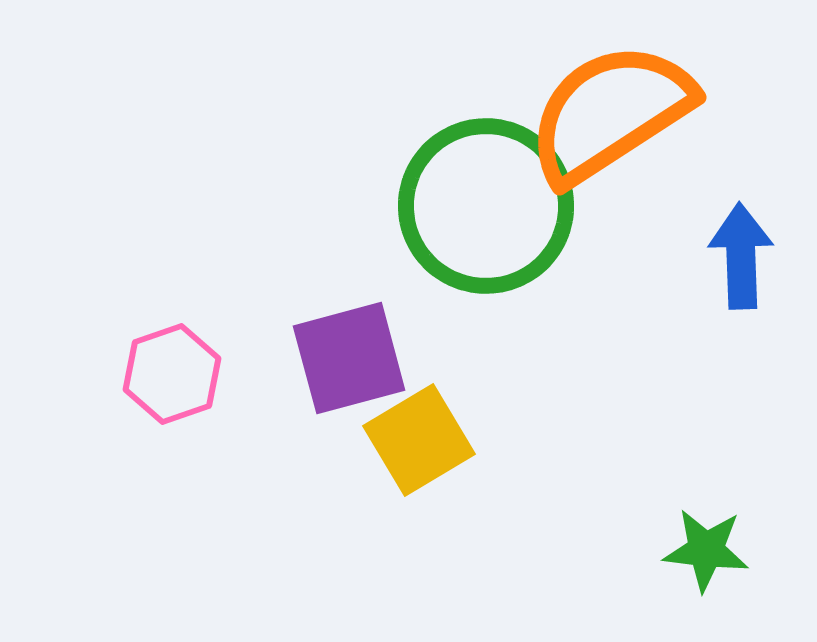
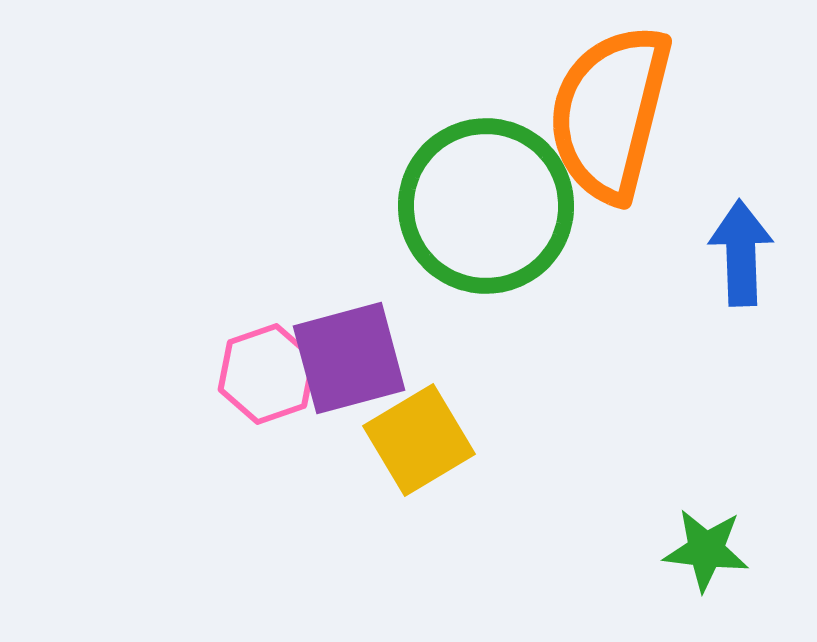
orange semicircle: rotated 43 degrees counterclockwise
blue arrow: moved 3 px up
pink hexagon: moved 95 px right
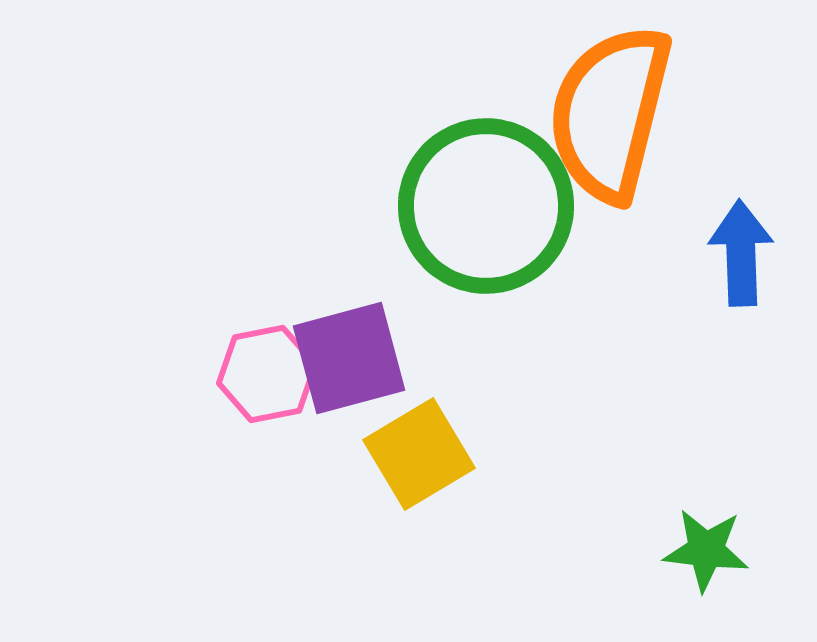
pink hexagon: rotated 8 degrees clockwise
yellow square: moved 14 px down
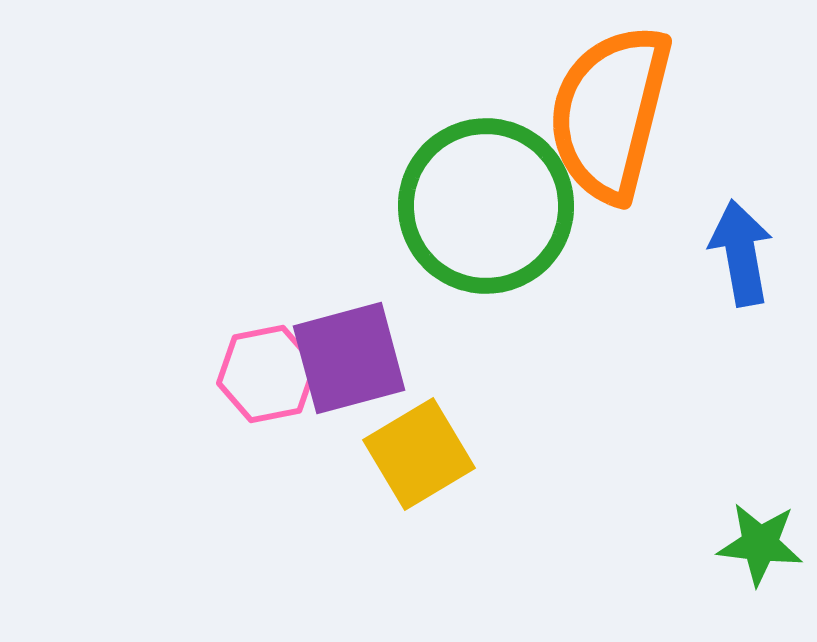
blue arrow: rotated 8 degrees counterclockwise
green star: moved 54 px right, 6 px up
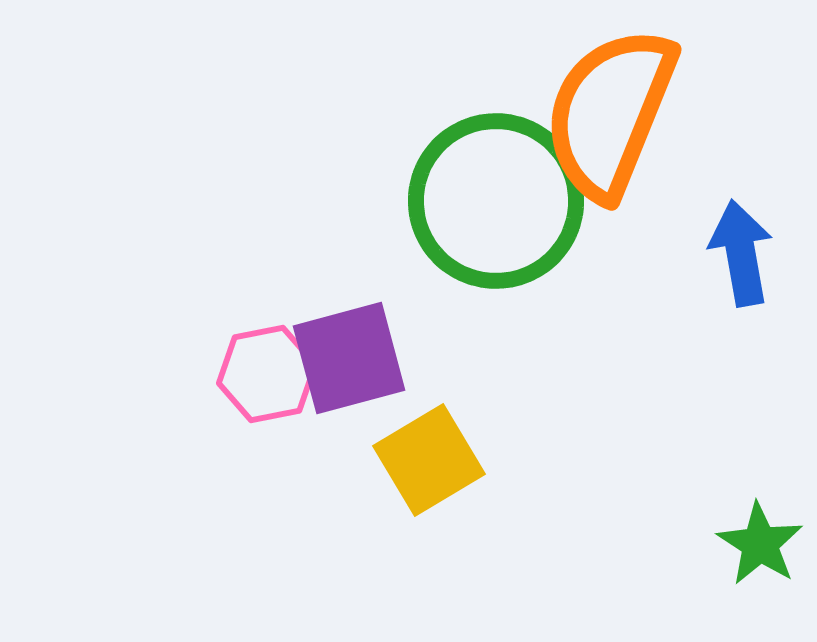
orange semicircle: rotated 8 degrees clockwise
green circle: moved 10 px right, 5 px up
yellow square: moved 10 px right, 6 px down
green star: rotated 26 degrees clockwise
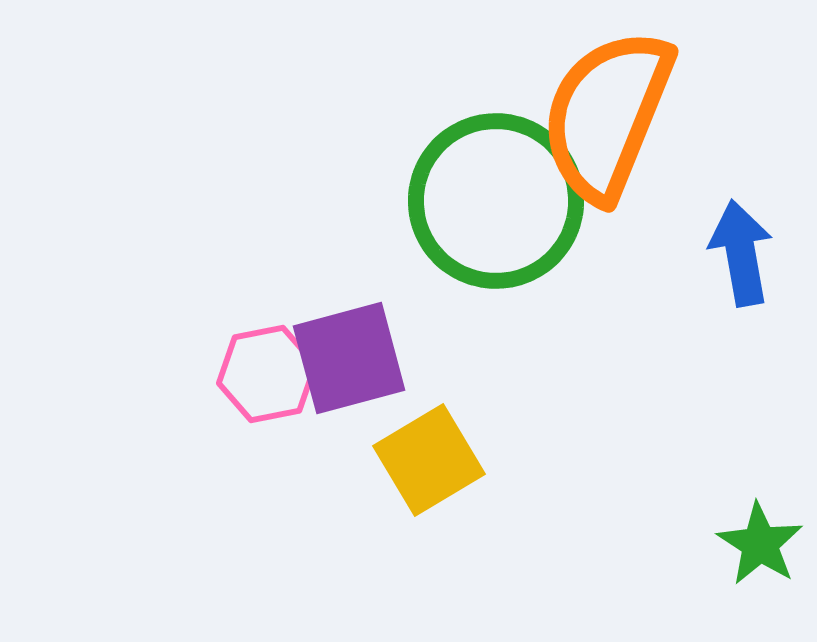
orange semicircle: moved 3 px left, 2 px down
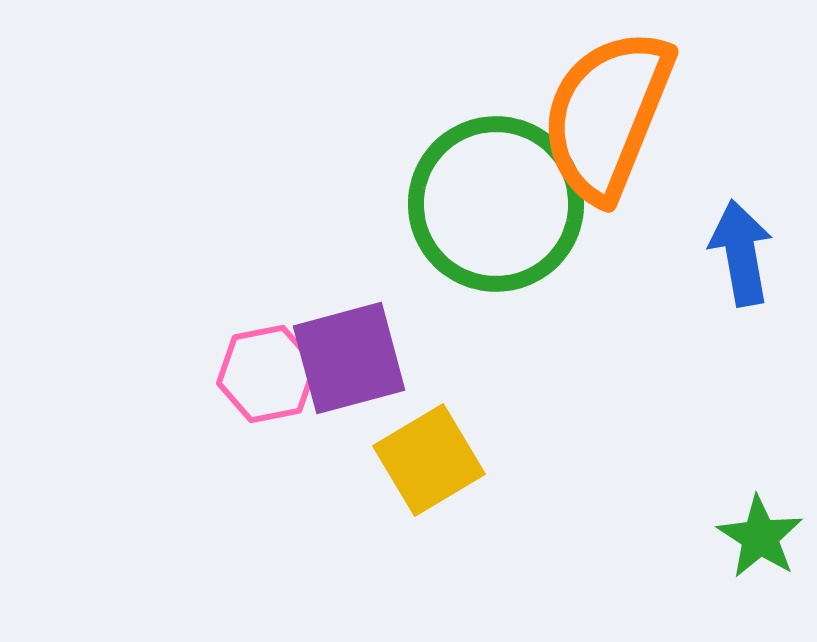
green circle: moved 3 px down
green star: moved 7 px up
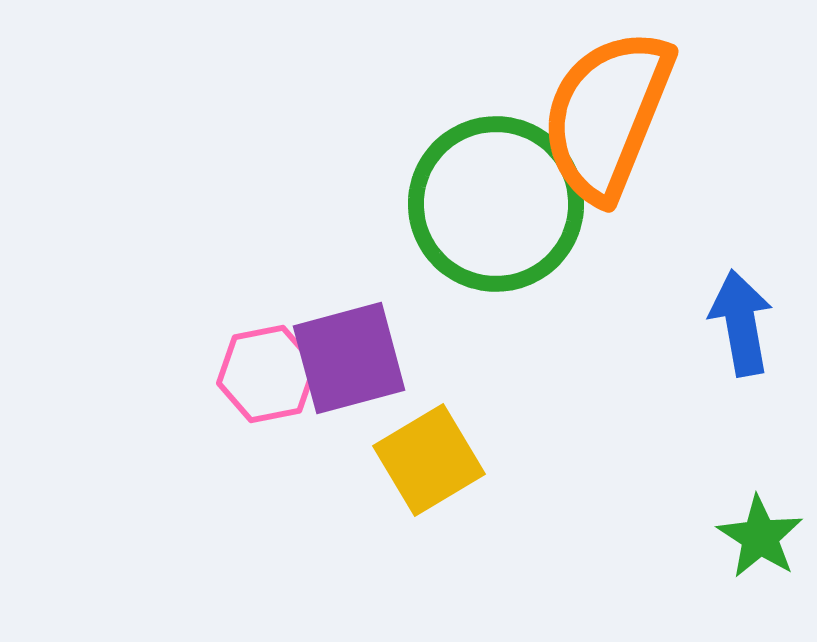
blue arrow: moved 70 px down
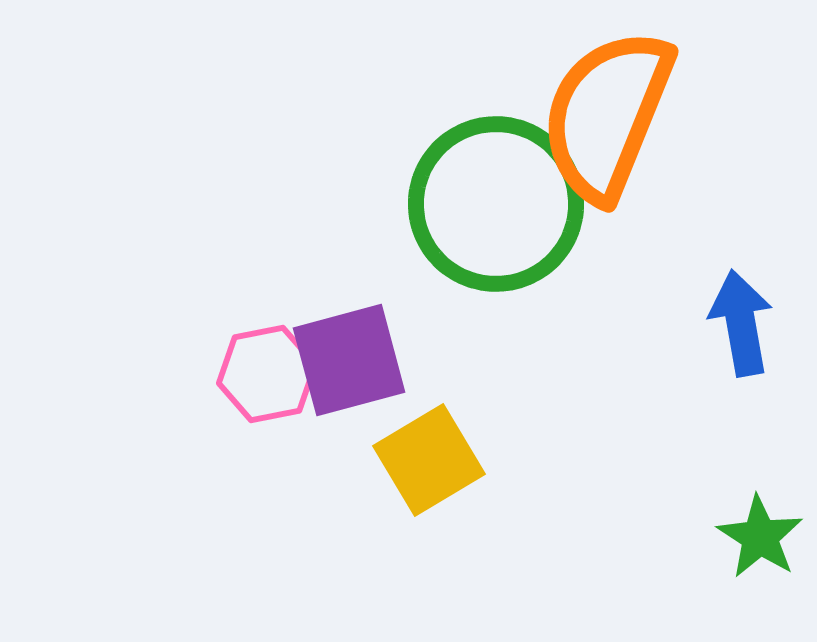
purple square: moved 2 px down
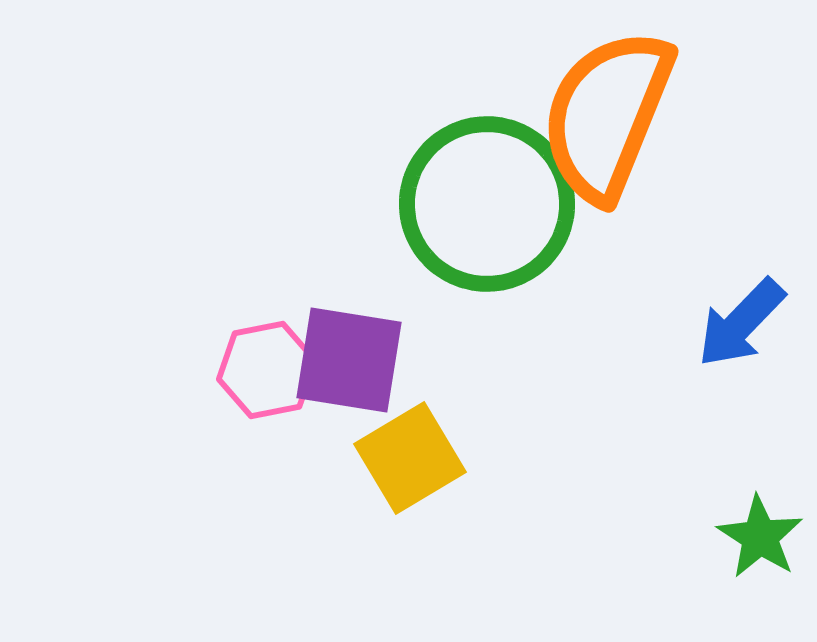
green circle: moved 9 px left
blue arrow: rotated 126 degrees counterclockwise
purple square: rotated 24 degrees clockwise
pink hexagon: moved 4 px up
yellow square: moved 19 px left, 2 px up
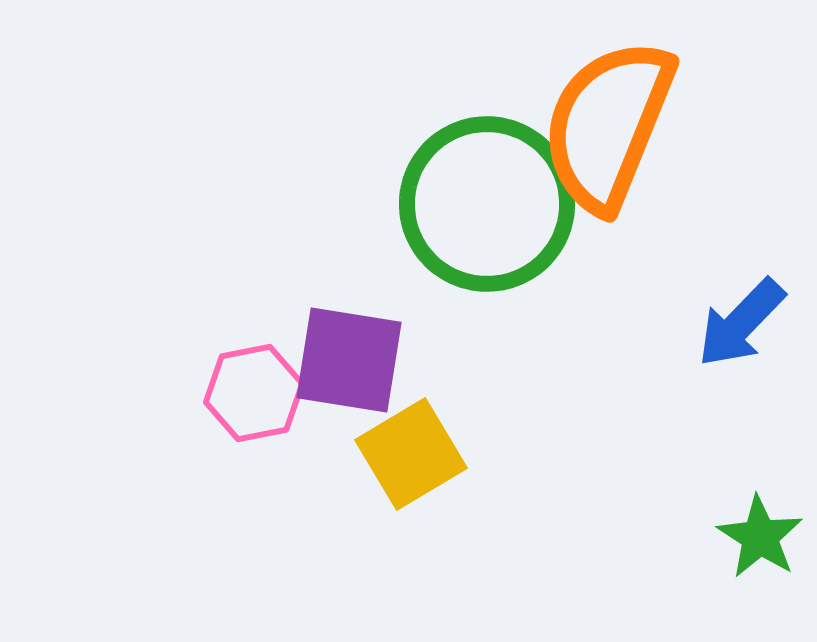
orange semicircle: moved 1 px right, 10 px down
pink hexagon: moved 13 px left, 23 px down
yellow square: moved 1 px right, 4 px up
